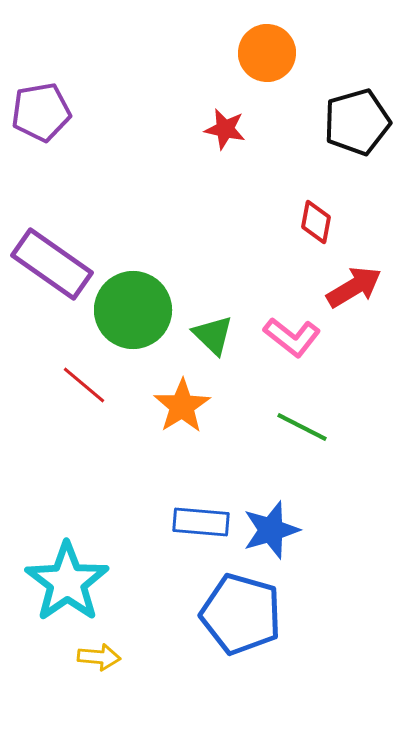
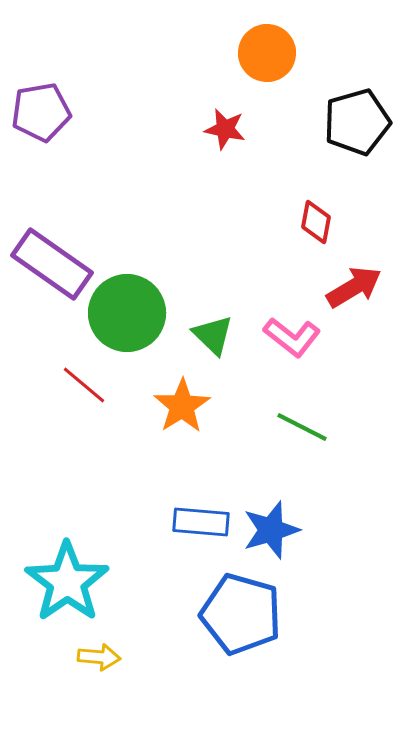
green circle: moved 6 px left, 3 px down
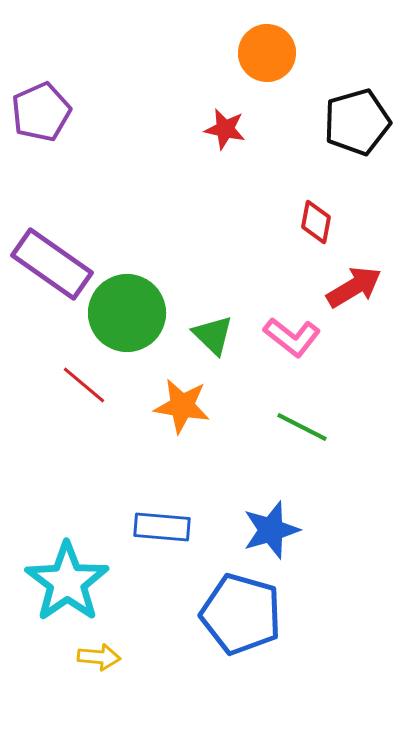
purple pentagon: rotated 14 degrees counterclockwise
orange star: rotated 30 degrees counterclockwise
blue rectangle: moved 39 px left, 5 px down
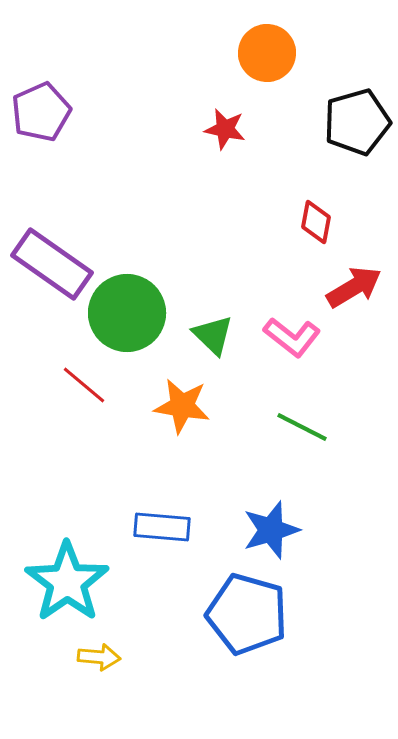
blue pentagon: moved 6 px right
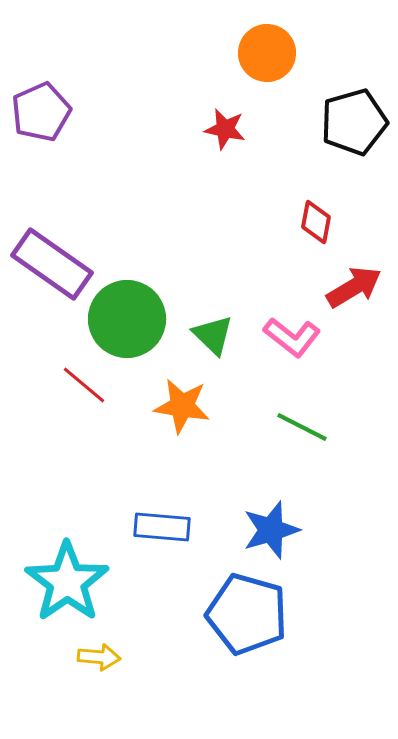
black pentagon: moved 3 px left
green circle: moved 6 px down
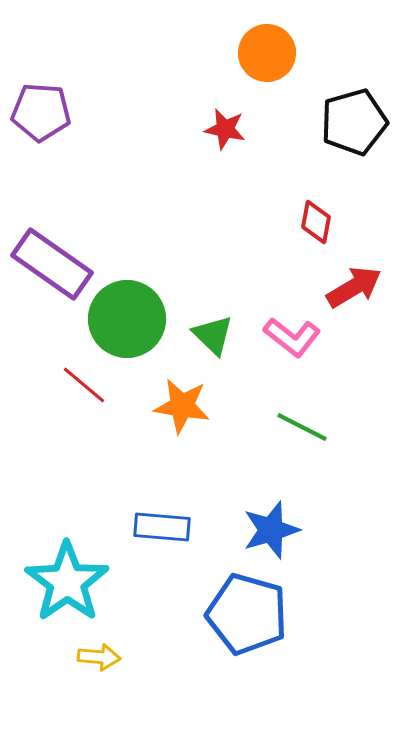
purple pentagon: rotated 28 degrees clockwise
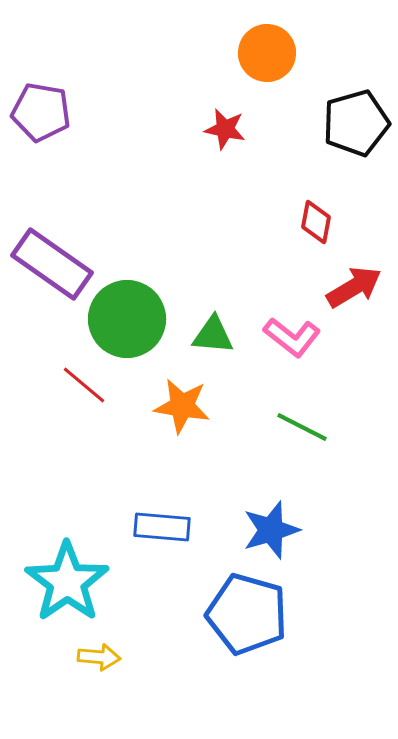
purple pentagon: rotated 6 degrees clockwise
black pentagon: moved 2 px right, 1 px down
green triangle: rotated 39 degrees counterclockwise
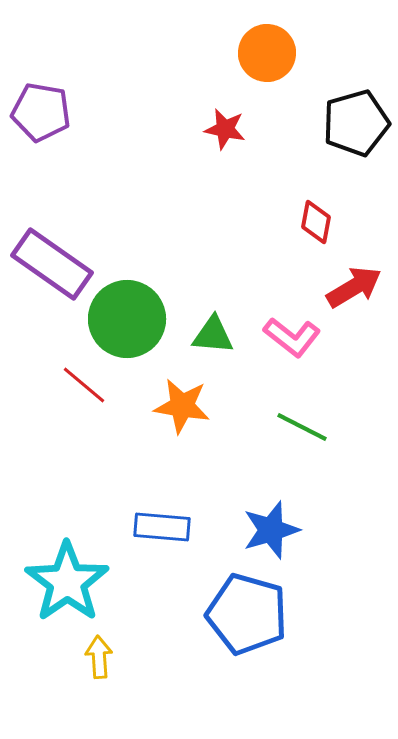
yellow arrow: rotated 99 degrees counterclockwise
